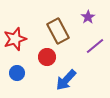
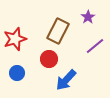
brown rectangle: rotated 55 degrees clockwise
red circle: moved 2 px right, 2 px down
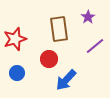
brown rectangle: moved 1 px right, 2 px up; rotated 35 degrees counterclockwise
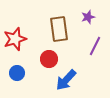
purple star: rotated 16 degrees clockwise
purple line: rotated 24 degrees counterclockwise
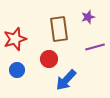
purple line: moved 1 px down; rotated 48 degrees clockwise
blue circle: moved 3 px up
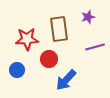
red star: moved 12 px right; rotated 15 degrees clockwise
